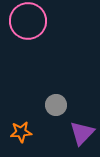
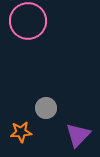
gray circle: moved 10 px left, 3 px down
purple triangle: moved 4 px left, 2 px down
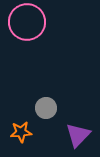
pink circle: moved 1 px left, 1 px down
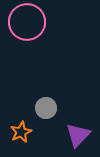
orange star: rotated 20 degrees counterclockwise
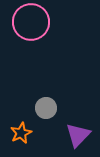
pink circle: moved 4 px right
orange star: moved 1 px down
